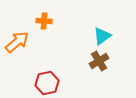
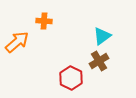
red hexagon: moved 24 px right, 5 px up; rotated 20 degrees counterclockwise
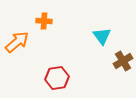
cyan triangle: rotated 30 degrees counterclockwise
brown cross: moved 24 px right
red hexagon: moved 14 px left; rotated 25 degrees clockwise
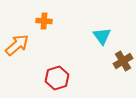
orange arrow: moved 3 px down
red hexagon: rotated 10 degrees counterclockwise
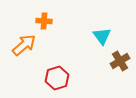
orange arrow: moved 7 px right
brown cross: moved 3 px left
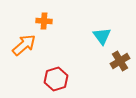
red hexagon: moved 1 px left, 1 px down
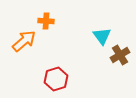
orange cross: moved 2 px right
orange arrow: moved 4 px up
brown cross: moved 6 px up
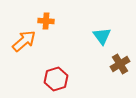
brown cross: moved 9 px down
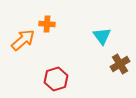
orange cross: moved 1 px right, 3 px down
orange arrow: moved 1 px left, 1 px up
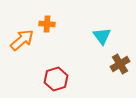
orange arrow: moved 1 px left
